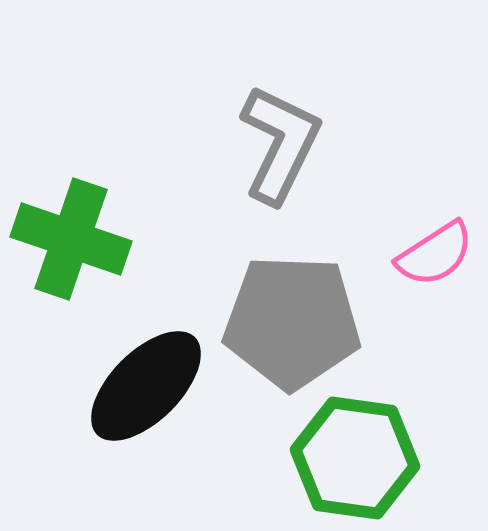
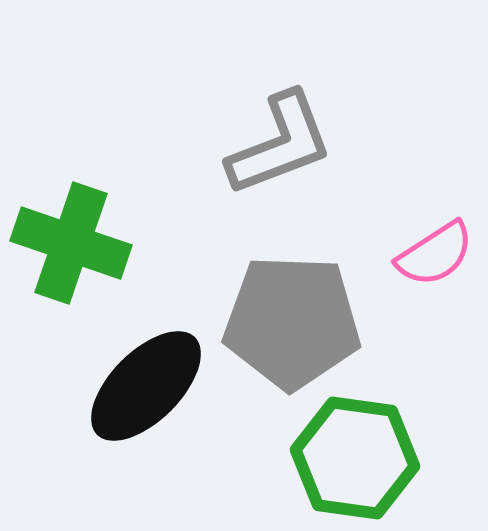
gray L-shape: rotated 43 degrees clockwise
green cross: moved 4 px down
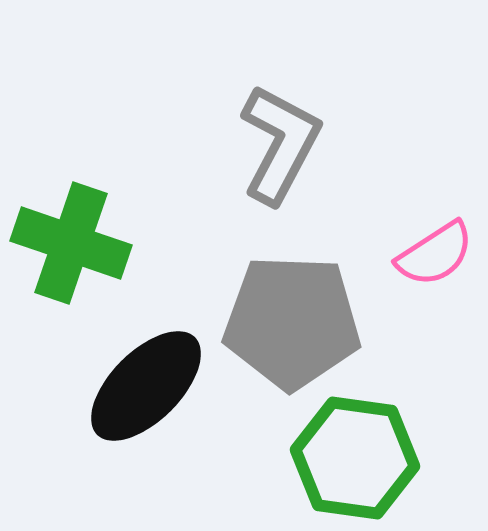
gray L-shape: rotated 41 degrees counterclockwise
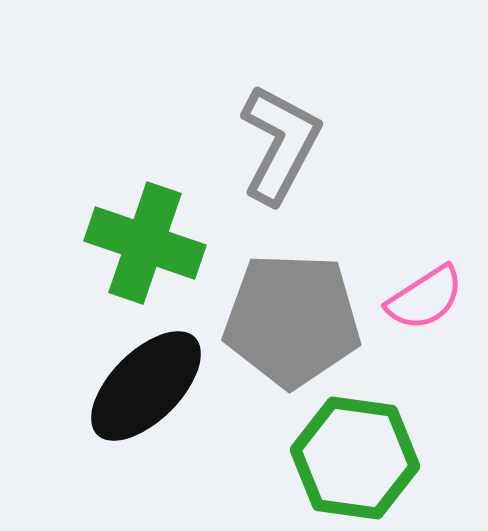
green cross: moved 74 px right
pink semicircle: moved 10 px left, 44 px down
gray pentagon: moved 2 px up
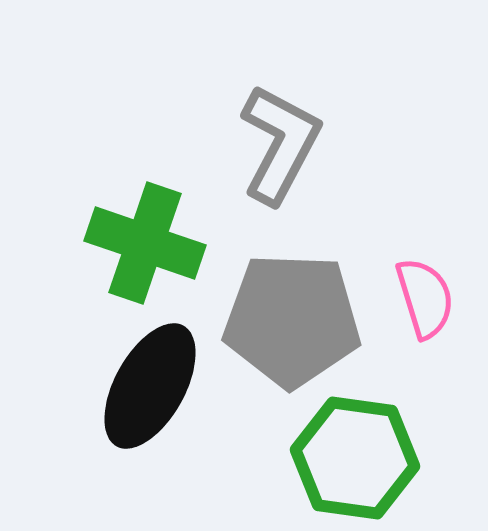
pink semicircle: rotated 74 degrees counterclockwise
black ellipse: moved 4 px right; rotated 16 degrees counterclockwise
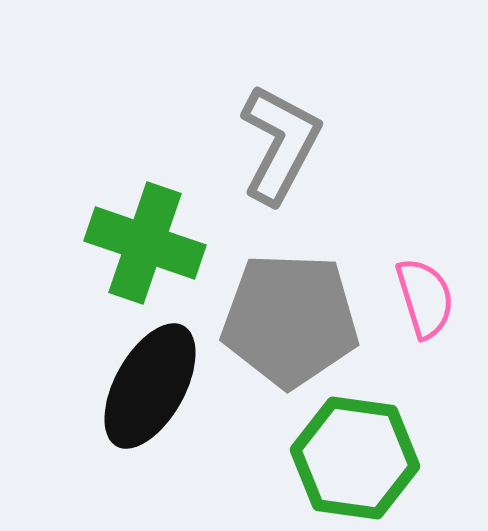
gray pentagon: moved 2 px left
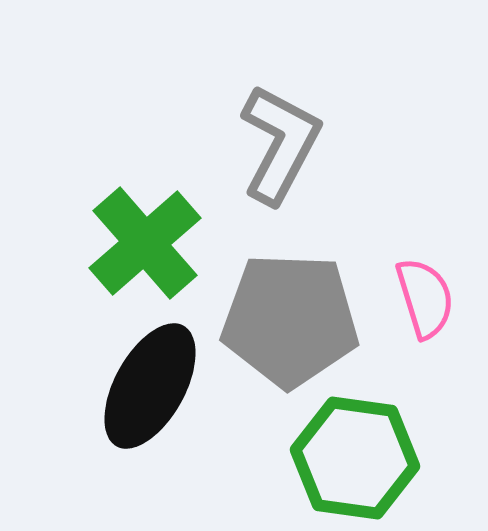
green cross: rotated 30 degrees clockwise
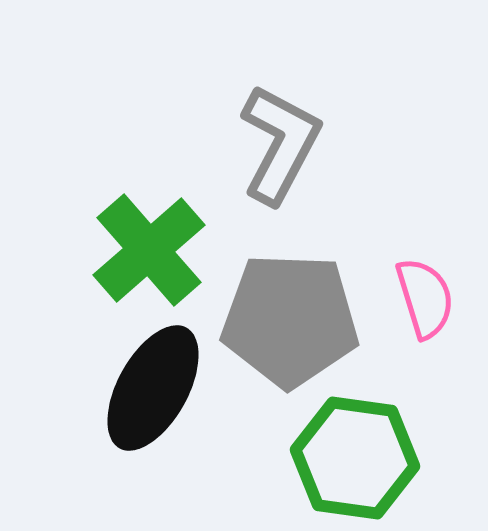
green cross: moved 4 px right, 7 px down
black ellipse: moved 3 px right, 2 px down
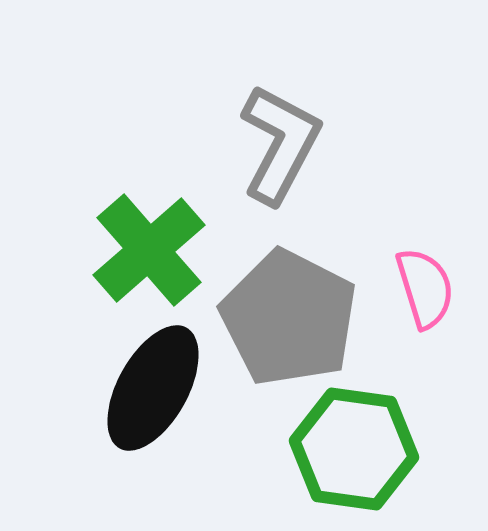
pink semicircle: moved 10 px up
gray pentagon: moved 1 px left, 2 px up; rotated 25 degrees clockwise
green hexagon: moved 1 px left, 9 px up
